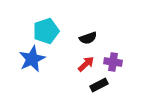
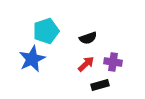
black rectangle: moved 1 px right; rotated 12 degrees clockwise
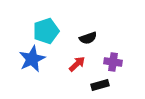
red arrow: moved 9 px left
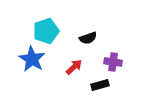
blue star: rotated 16 degrees counterclockwise
red arrow: moved 3 px left, 3 px down
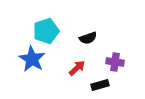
purple cross: moved 2 px right
red arrow: moved 3 px right, 1 px down
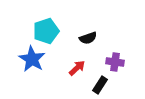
black rectangle: rotated 42 degrees counterclockwise
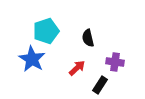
black semicircle: rotated 96 degrees clockwise
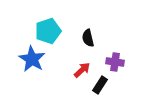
cyan pentagon: moved 2 px right
red arrow: moved 5 px right, 2 px down
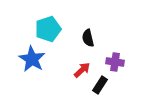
cyan pentagon: moved 2 px up
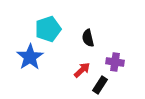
blue star: moved 2 px left, 2 px up; rotated 8 degrees clockwise
